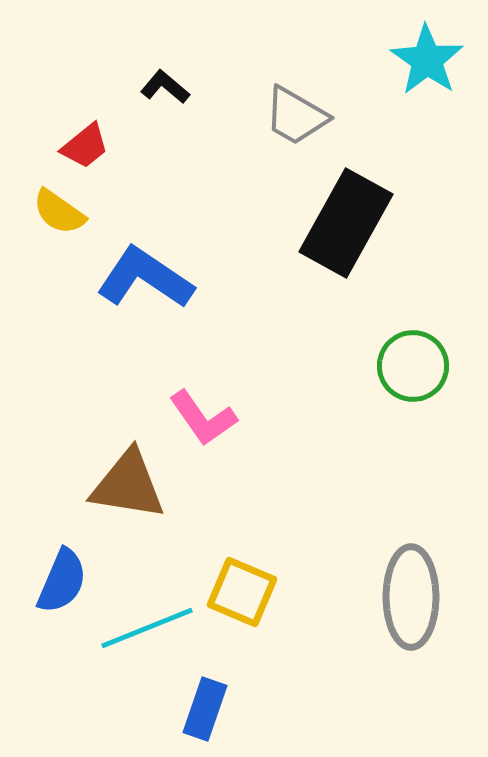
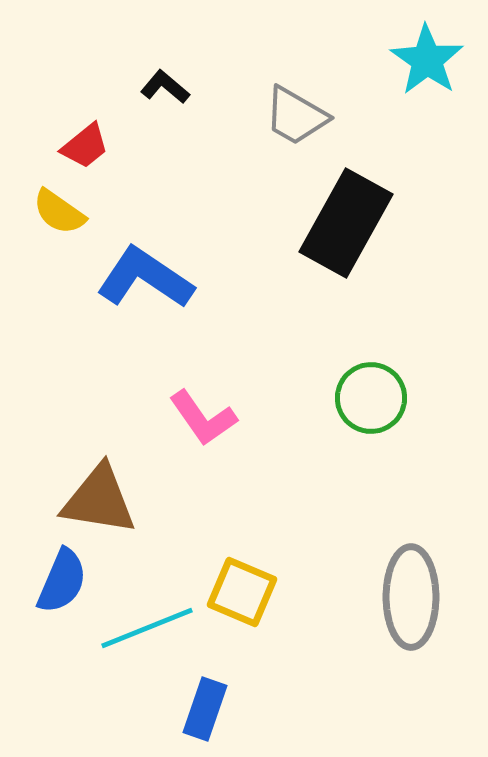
green circle: moved 42 px left, 32 px down
brown triangle: moved 29 px left, 15 px down
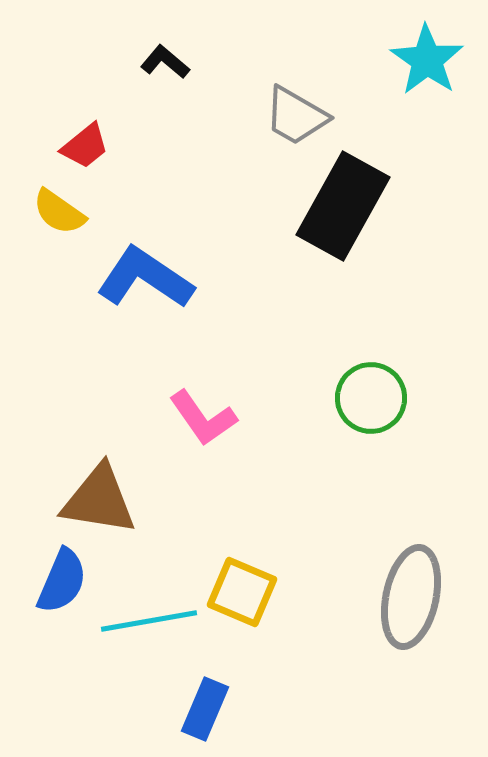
black L-shape: moved 25 px up
black rectangle: moved 3 px left, 17 px up
gray ellipse: rotated 12 degrees clockwise
cyan line: moved 2 px right, 7 px up; rotated 12 degrees clockwise
blue rectangle: rotated 4 degrees clockwise
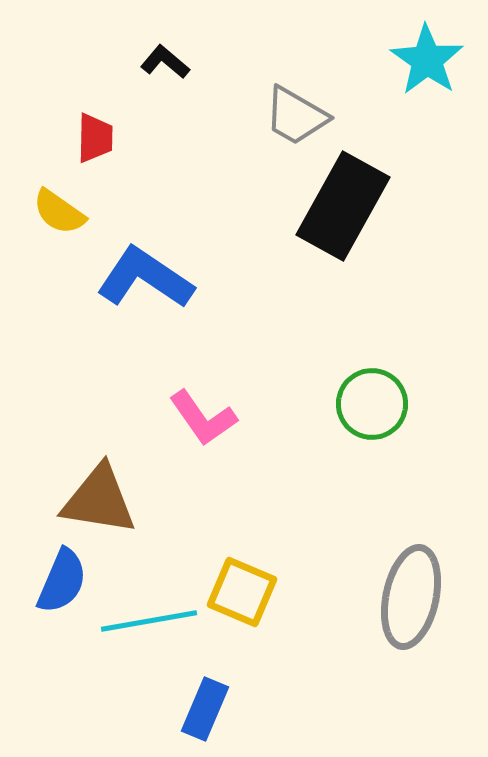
red trapezoid: moved 10 px right, 8 px up; rotated 50 degrees counterclockwise
green circle: moved 1 px right, 6 px down
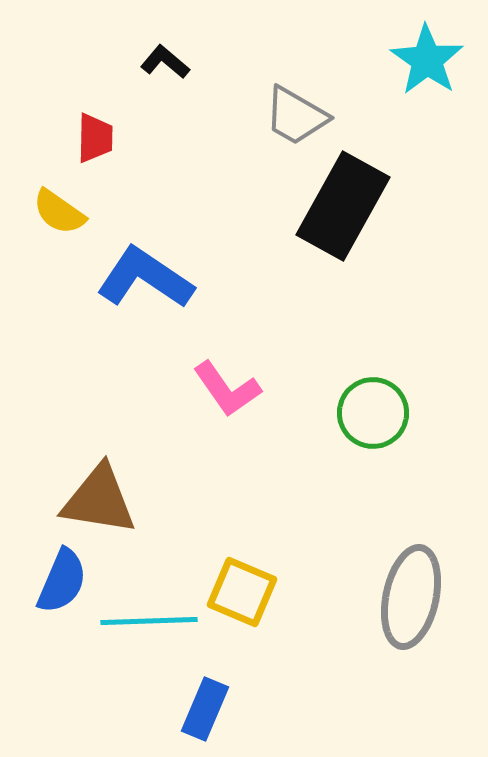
green circle: moved 1 px right, 9 px down
pink L-shape: moved 24 px right, 29 px up
cyan line: rotated 8 degrees clockwise
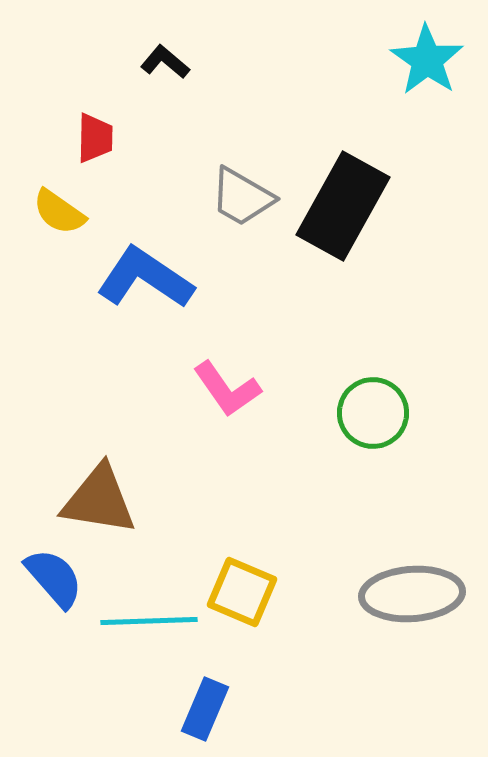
gray trapezoid: moved 54 px left, 81 px down
blue semicircle: moved 8 px left, 3 px up; rotated 64 degrees counterclockwise
gray ellipse: moved 1 px right, 3 px up; rotated 74 degrees clockwise
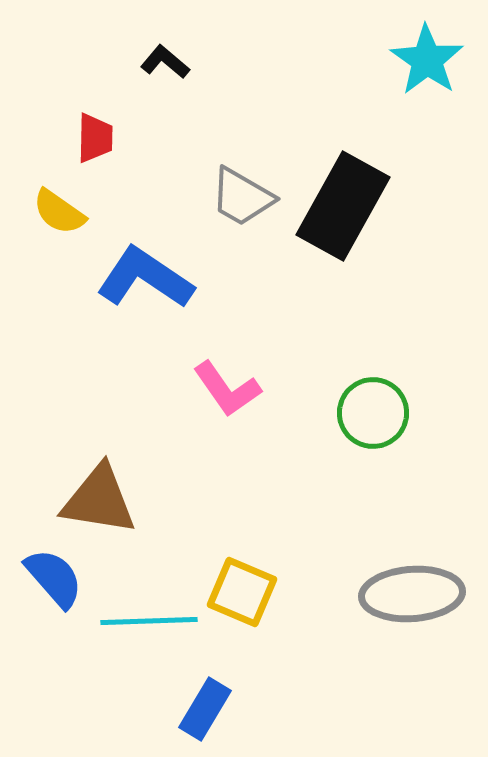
blue rectangle: rotated 8 degrees clockwise
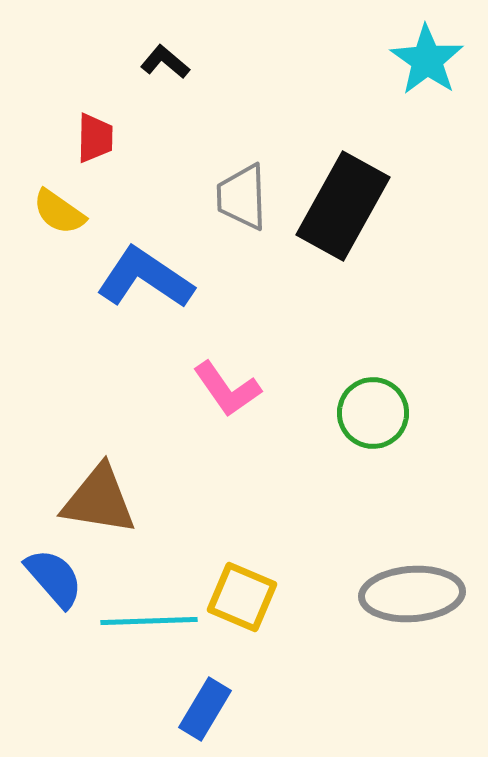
gray trapezoid: rotated 58 degrees clockwise
yellow square: moved 5 px down
